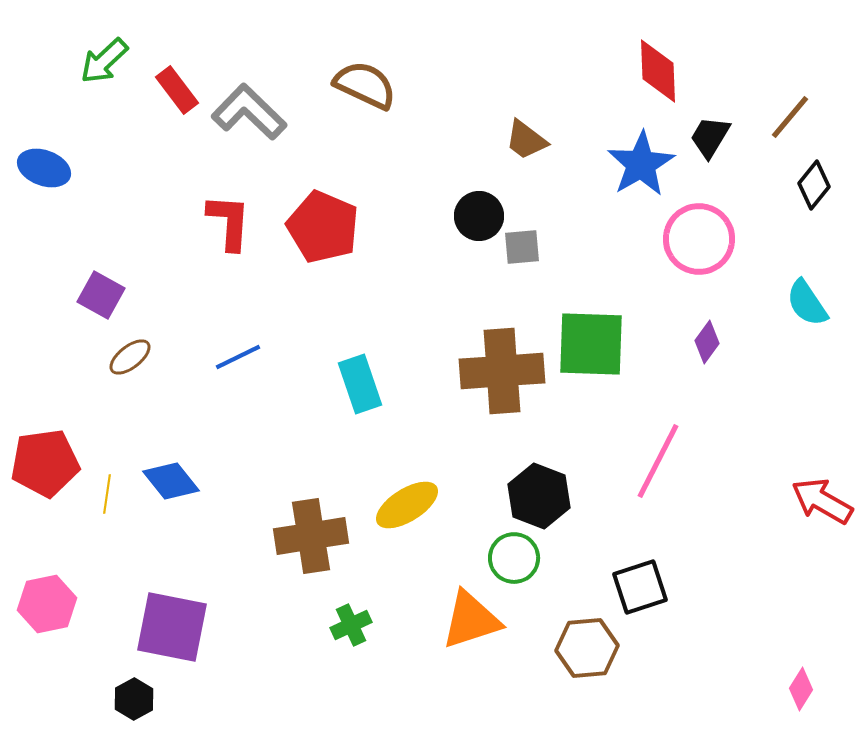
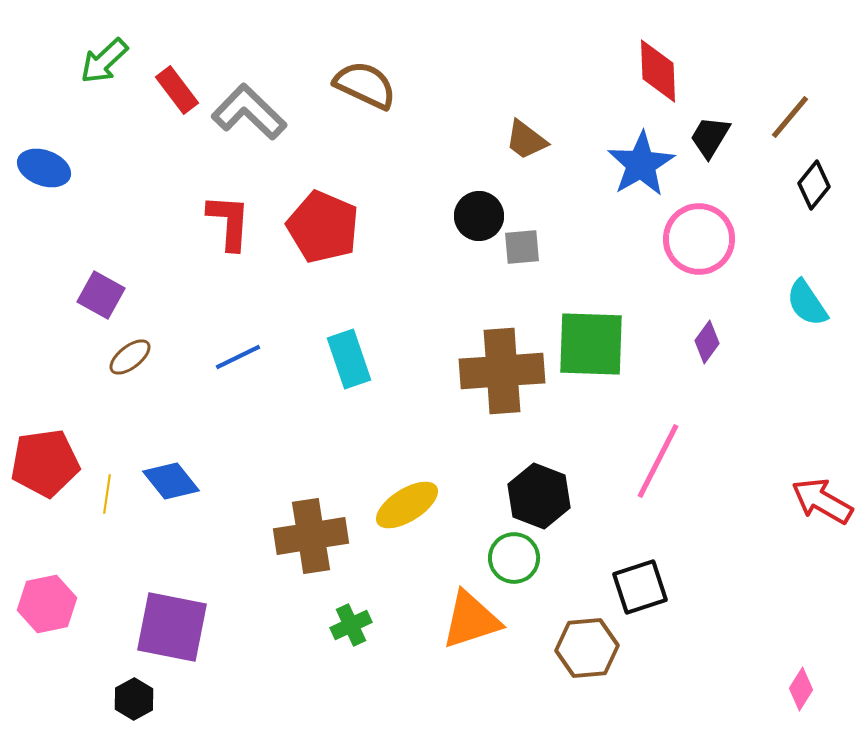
cyan rectangle at (360, 384): moved 11 px left, 25 px up
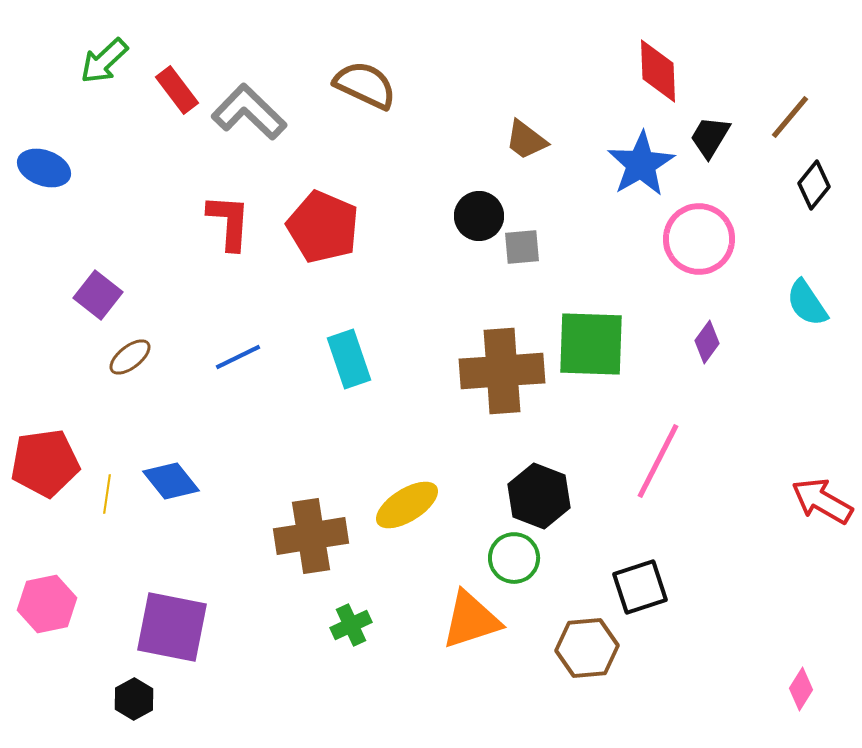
purple square at (101, 295): moved 3 px left; rotated 9 degrees clockwise
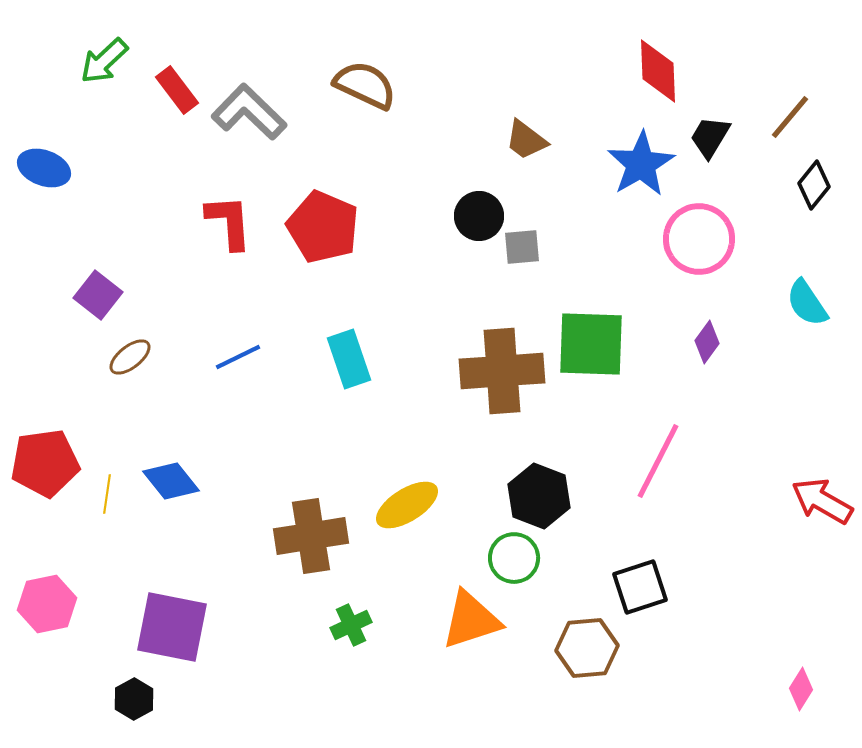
red L-shape at (229, 222): rotated 8 degrees counterclockwise
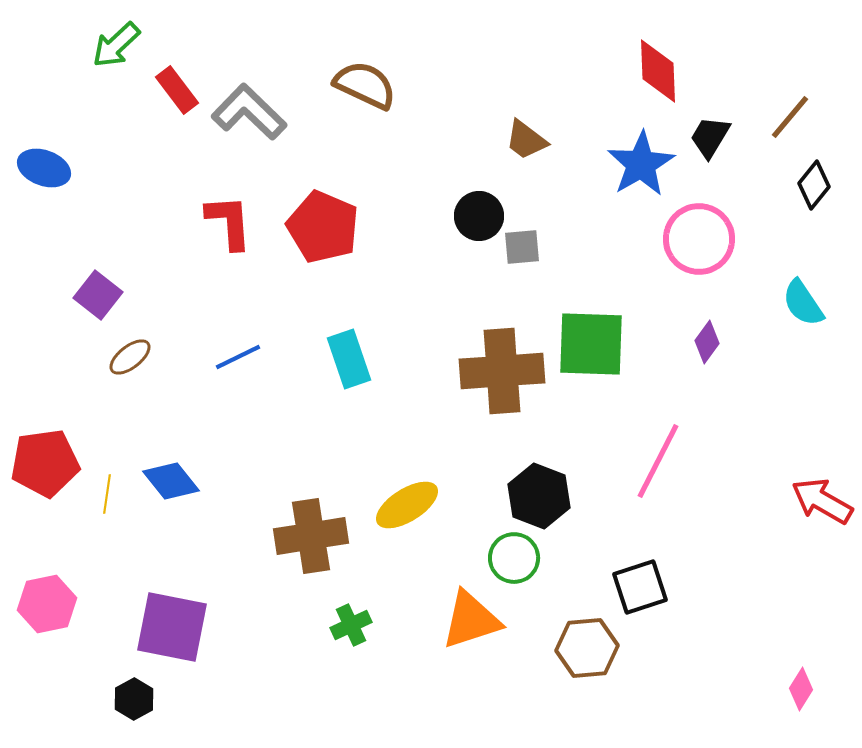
green arrow at (104, 61): moved 12 px right, 16 px up
cyan semicircle at (807, 303): moved 4 px left
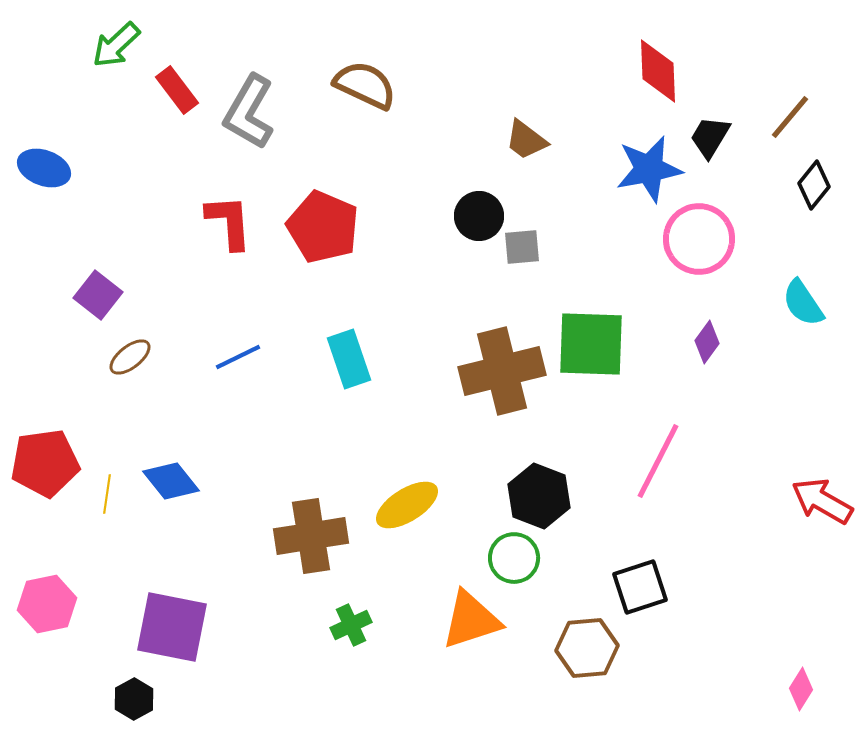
gray L-shape at (249, 112): rotated 104 degrees counterclockwise
blue star at (641, 164): moved 8 px right, 5 px down; rotated 20 degrees clockwise
brown cross at (502, 371): rotated 10 degrees counterclockwise
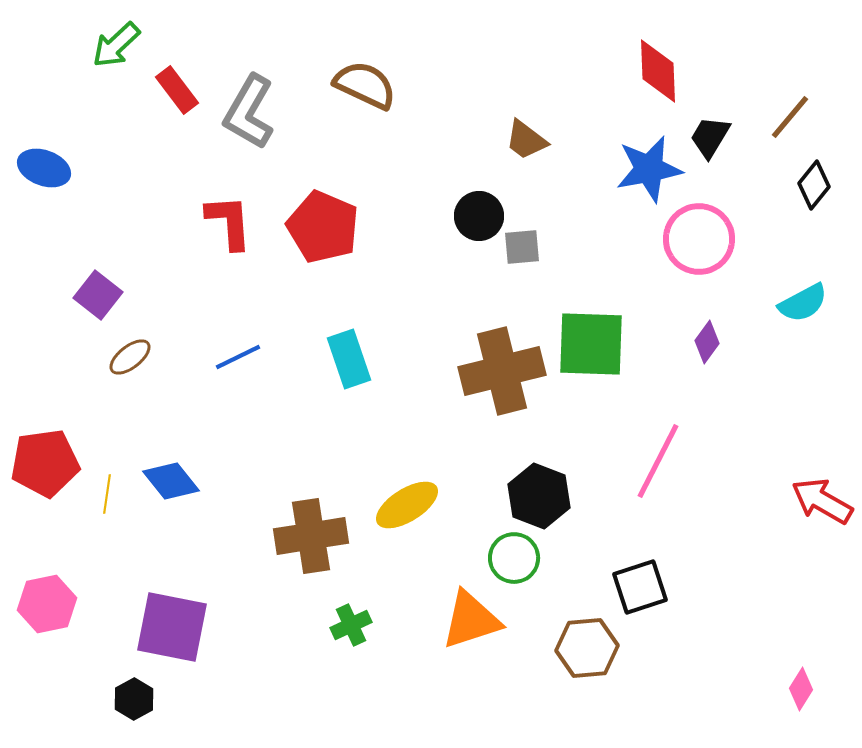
cyan semicircle at (803, 303): rotated 84 degrees counterclockwise
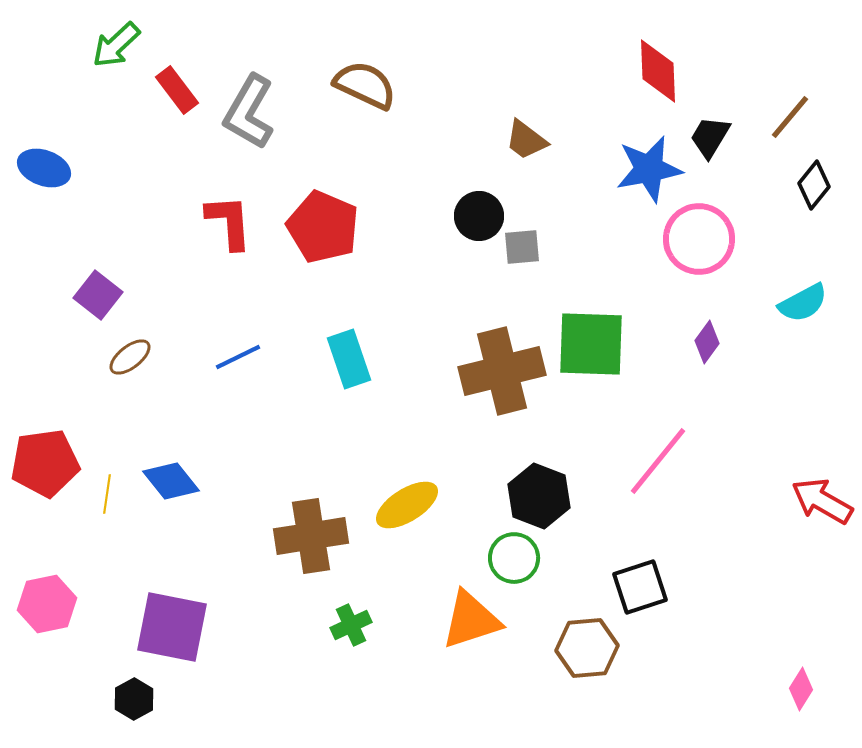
pink line at (658, 461): rotated 12 degrees clockwise
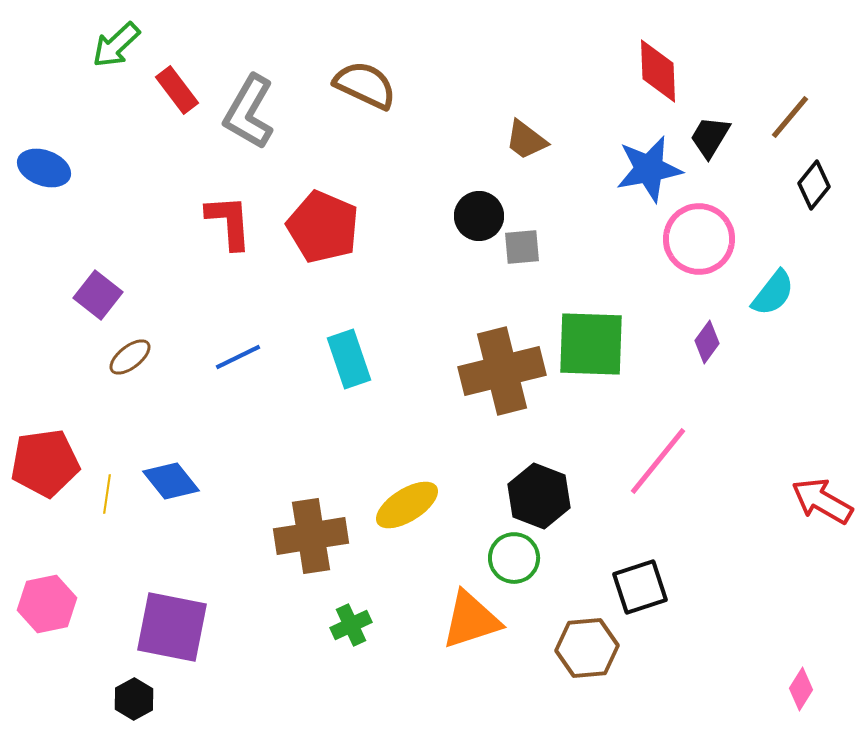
cyan semicircle at (803, 303): moved 30 px left, 10 px up; rotated 24 degrees counterclockwise
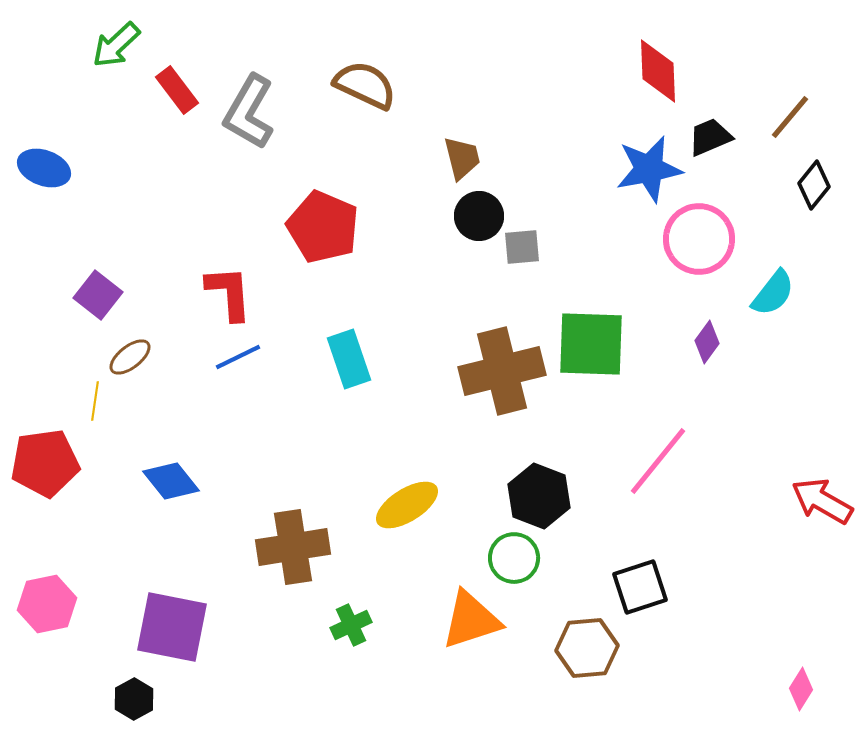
black trapezoid at (710, 137): rotated 36 degrees clockwise
brown trapezoid at (526, 140): moved 64 px left, 18 px down; rotated 141 degrees counterclockwise
red L-shape at (229, 222): moved 71 px down
yellow line at (107, 494): moved 12 px left, 93 px up
brown cross at (311, 536): moved 18 px left, 11 px down
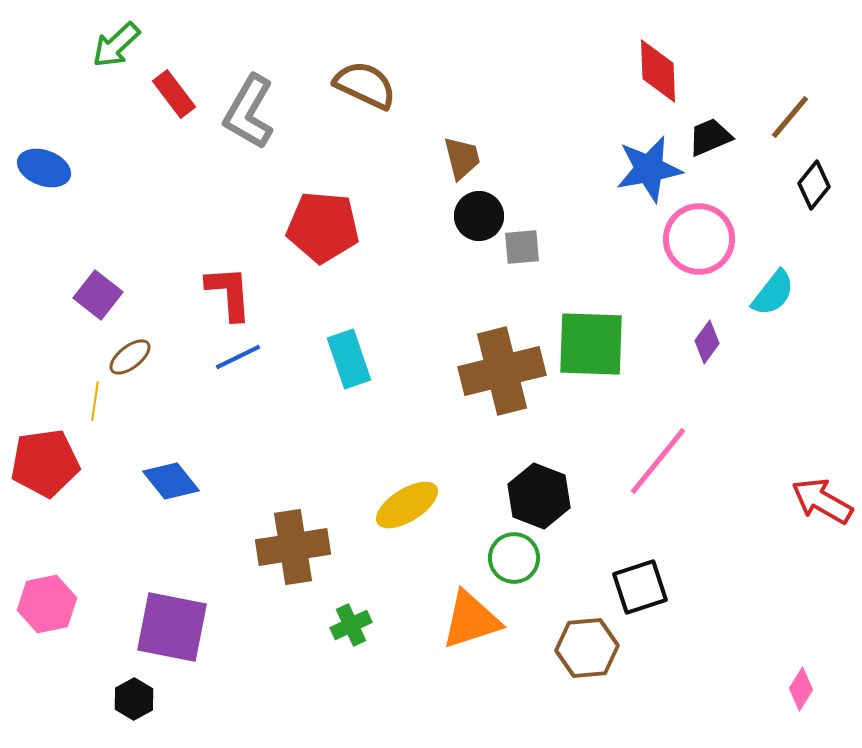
red rectangle at (177, 90): moved 3 px left, 4 px down
red pentagon at (323, 227): rotated 18 degrees counterclockwise
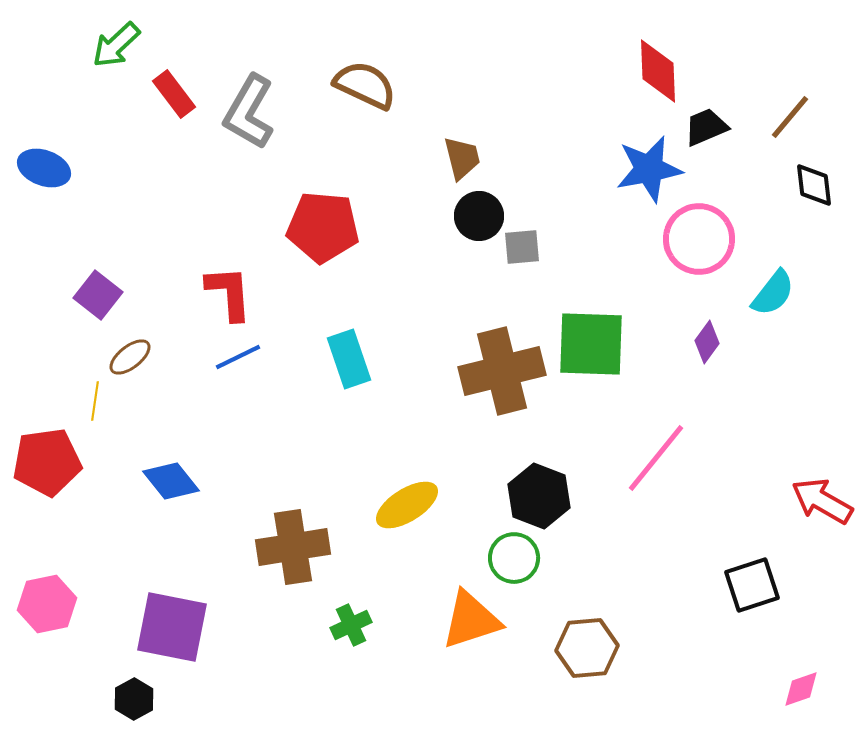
black trapezoid at (710, 137): moved 4 px left, 10 px up
black diamond at (814, 185): rotated 45 degrees counterclockwise
pink line at (658, 461): moved 2 px left, 3 px up
red pentagon at (45, 463): moved 2 px right, 1 px up
black square at (640, 587): moved 112 px right, 2 px up
pink diamond at (801, 689): rotated 39 degrees clockwise
